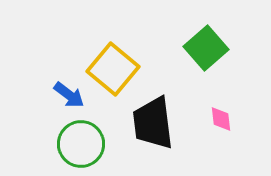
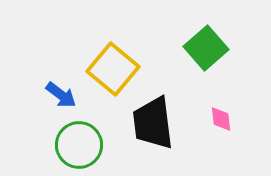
blue arrow: moved 8 px left
green circle: moved 2 px left, 1 px down
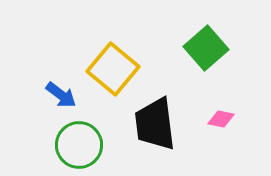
pink diamond: rotated 72 degrees counterclockwise
black trapezoid: moved 2 px right, 1 px down
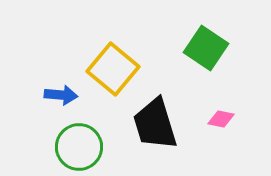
green square: rotated 15 degrees counterclockwise
blue arrow: rotated 32 degrees counterclockwise
black trapezoid: rotated 10 degrees counterclockwise
green circle: moved 2 px down
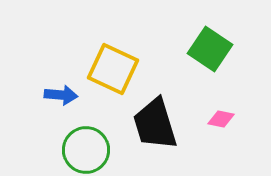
green square: moved 4 px right, 1 px down
yellow square: rotated 15 degrees counterclockwise
green circle: moved 7 px right, 3 px down
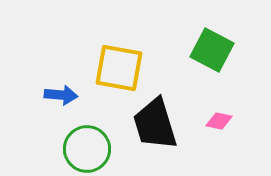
green square: moved 2 px right, 1 px down; rotated 6 degrees counterclockwise
yellow square: moved 6 px right, 1 px up; rotated 15 degrees counterclockwise
pink diamond: moved 2 px left, 2 px down
green circle: moved 1 px right, 1 px up
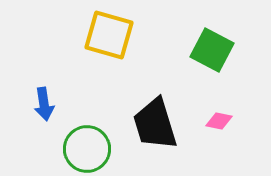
yellow square: moved 10 px left, 33 px up; rotated 6 degrees clockwise
blue arrow: moved 17 px left, 9 px down; rotated 76 degrees clockwise
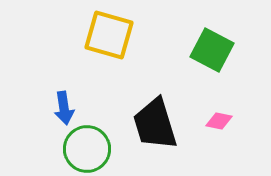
blue arrow: moved 20 px right, 4 px down
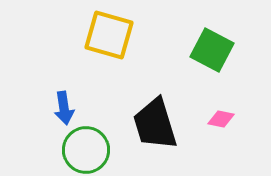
pink diamond: moved 2 px right, 2 px up
green circle: moved 1 px left, 1 px down
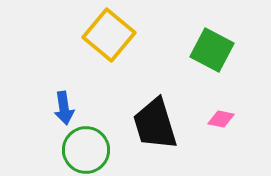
yellow square: rotated 24 degrees clockwise
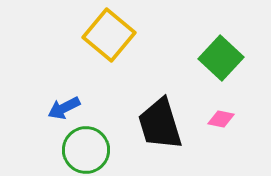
green square: moved 9 px right, 8 px down; rotated 15 degrees clockwise
blue arrow: rotated 72 degrees clockwise
black trapezoid: moved 5 px right
